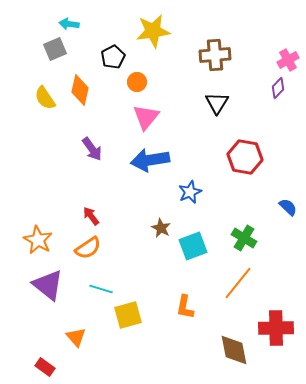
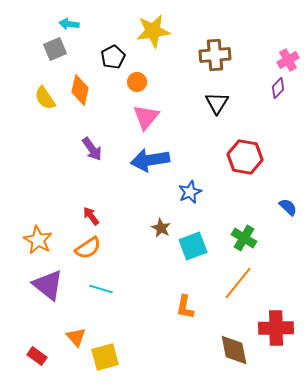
yellow square: moved 23 px left, 42 px down
red rectangle: moved 8 px left, 11 px up
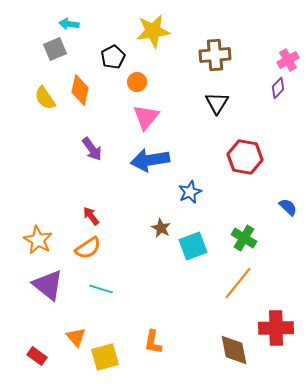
orange L-shape: moved 32 px left, 35 px down
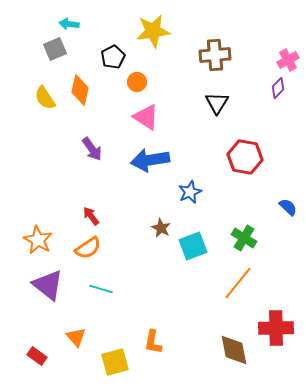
pink triangle: rotated 36 degrees counterclockwise
yellow square: moved 10 px right, 5 px down
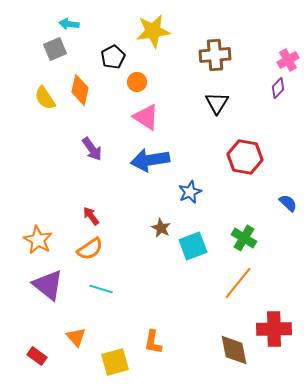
blue semicircle: moved 4 px up
orange semicircle: moved 2 px right, 1 px down
red cross: moved 2 px left, 1 px down
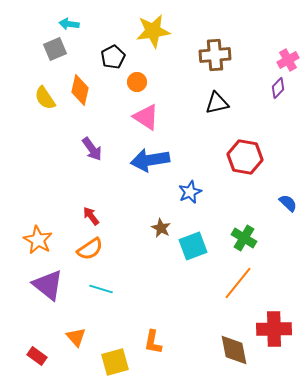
black triangle: rotated 45 degrees clockwise
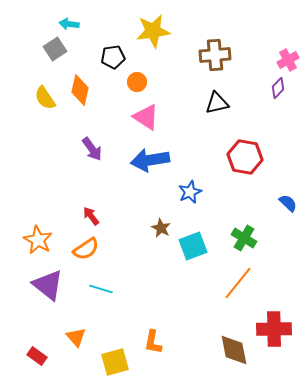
gray square: rotated 10 degrees counterclockwise
black pentagon: rotated 20 degrees clockwise
orange semicircle: moved 4 px left
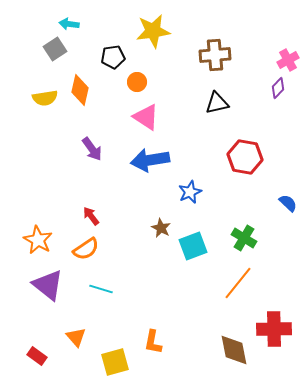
yellow semicircle: rotated 65 degrees counterclockwise
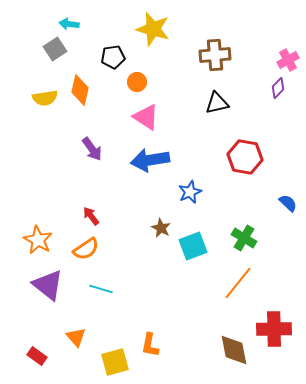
yellow star: moved 2 px up; rotated 24 degrees clockwise
orange L-shape: moved 3 px left, 3 px down
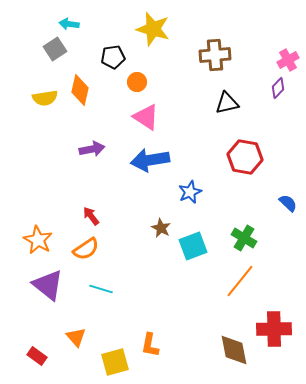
black triangle: moved 10 px right
purple arrow: rotated 65 degrees counterclockwise
orange line: moved 2 px right, 2 px up
